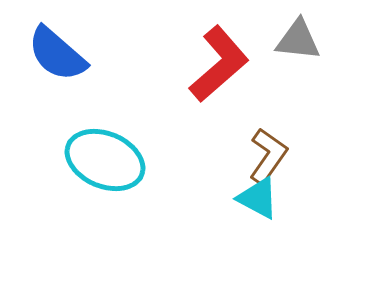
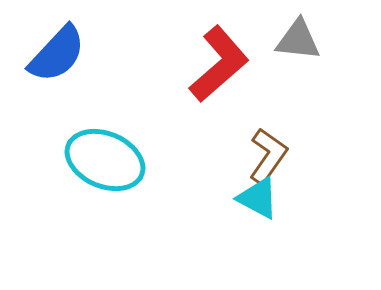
blue semicircle: rotated 88 degrees counterclockwise
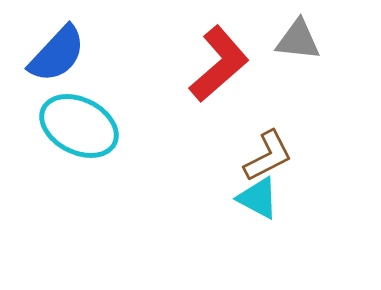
brown L-shape: rotated 28 degrees clockwise
cyan ellipse: moved 26 px left, 34 px up; rotated 4 degrees clockwise
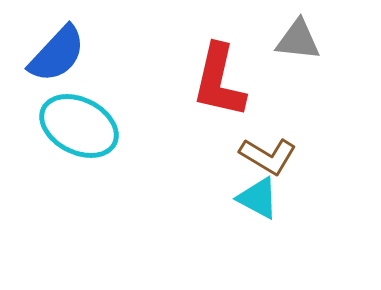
red L-shape: moved 17 px down; rotated 144 degrees clockwise
brown L-shape: rotated 58 degrees clockwise
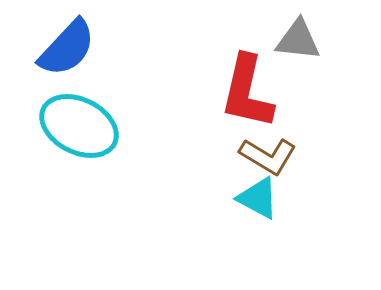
blue semicircle: moved 10 px right, 6 px up
red L-shape: moved 28 px right, 11 px down
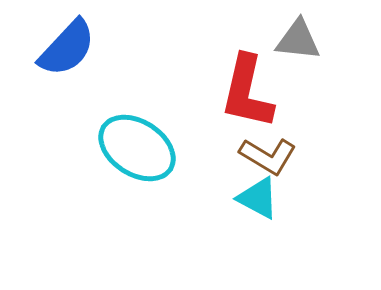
cyan ellipse: moved 58 px right, 22 px down; rotated 6 degrees clockwise
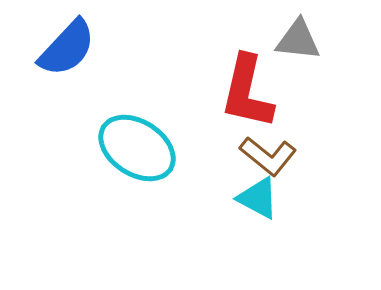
brown L-shape: rotated 8 degrees clockwise
